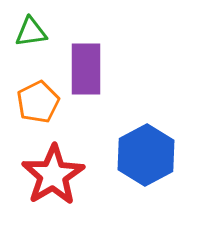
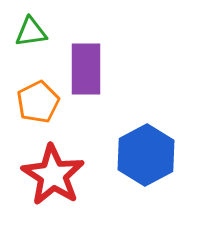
red star: rotated 8 degrees counterclockwise
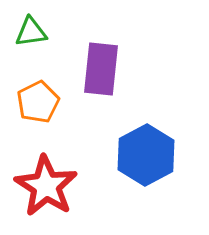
purple rectangle: moved 15 px right; rotated 6 degrees clockwise
red star: moved 7 px left, 11 px down
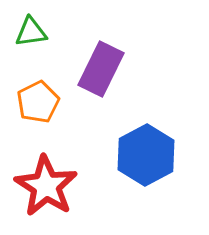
purple rectangle: rotated 20 degrees clockwise
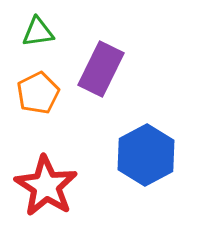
green triangle: moved 7 px right
orange pentagon: moved 9 px up
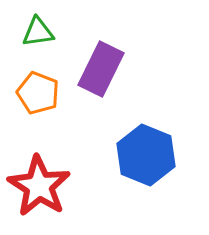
orange pentagon: rotated 24 degrees counterclockwise
blue hexagon: rotated 10 degrees counterclockwise
red star: moved 7 px left
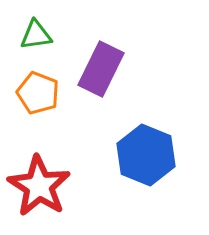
green triangle: moved 2 px left, 3 px down
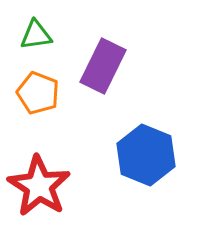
purple rectangle: moved 2 px right, 3 px up
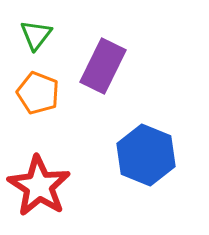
green triangle: rotated 44 degrees counterclockwise
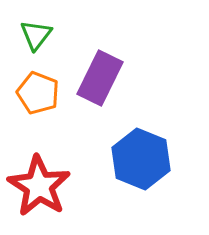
purple rectangle: moved 3 px left, 12 px down
blue hexagon: moved 5 px left, 4 px down
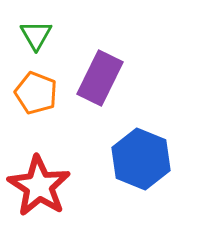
green triangle: rotated 8 degrees counterclockwise
orange pentagon: moved 2 px left
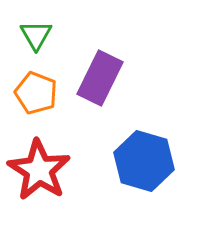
blue hexagon: moved 3 px right, 2 px down; rotated 6 degrees counterclockwise
red star: moved 16 px up
